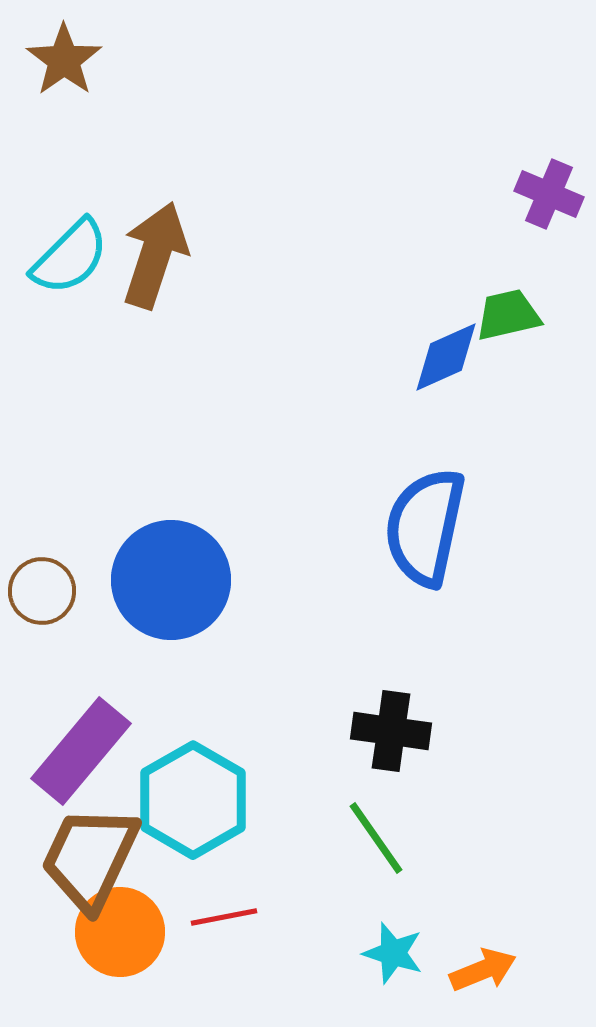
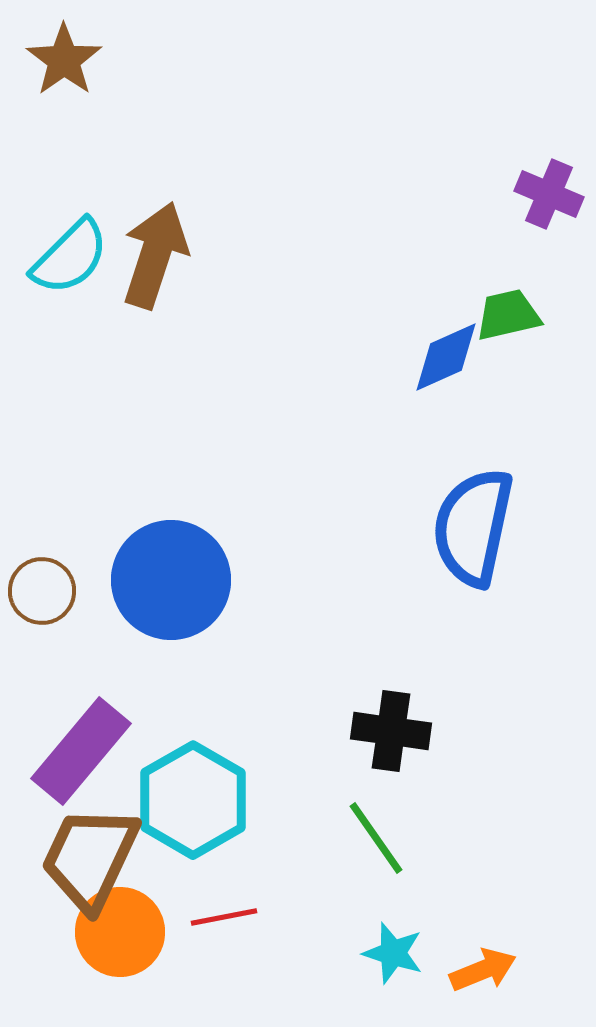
blue semicircle: moved 48 px right
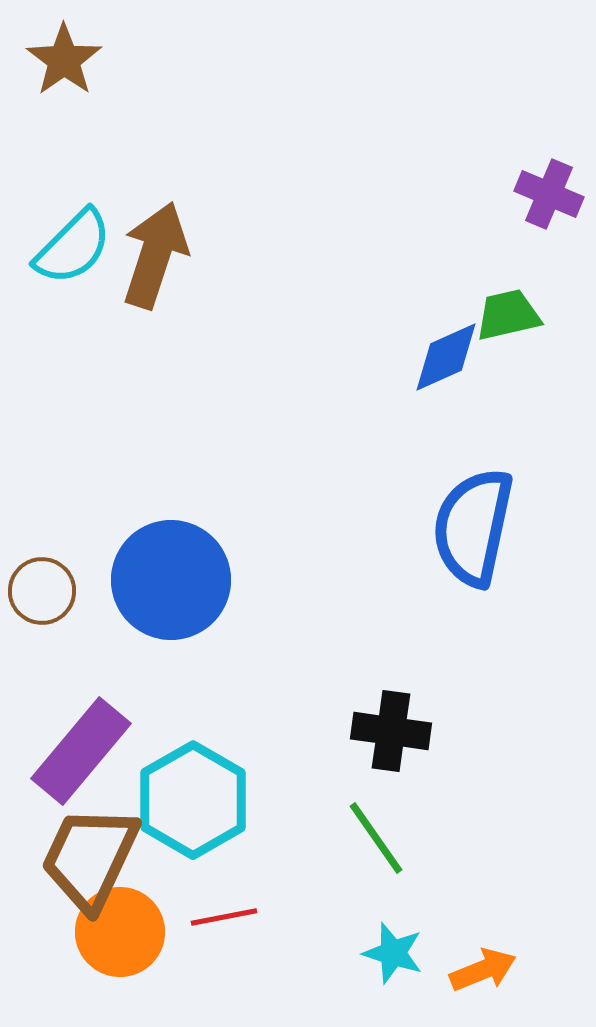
cyan semicircle: moved 3 px right, 10 px up
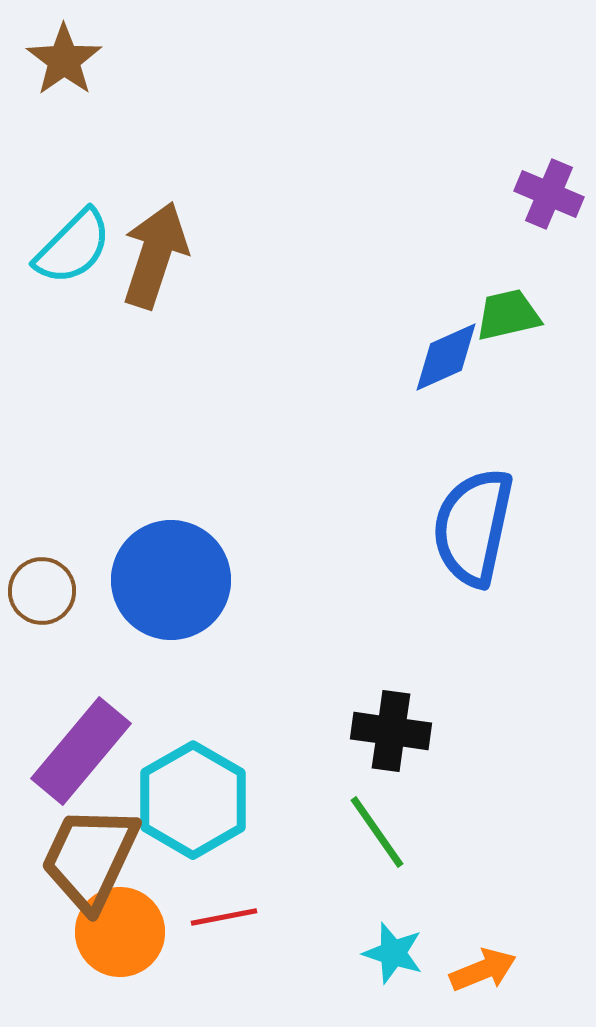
green line: moved 1 px right, 6 px up
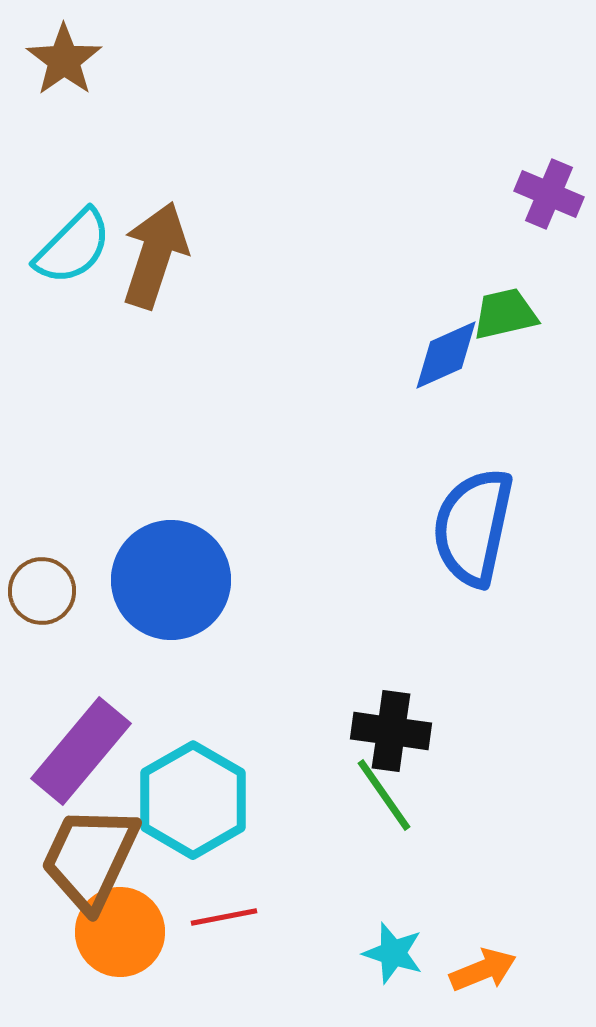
green trapezoid: moved 3 px left, 1 px up
blue diamond: moved 2 px up
green line: moved 7 px right, 37 px up
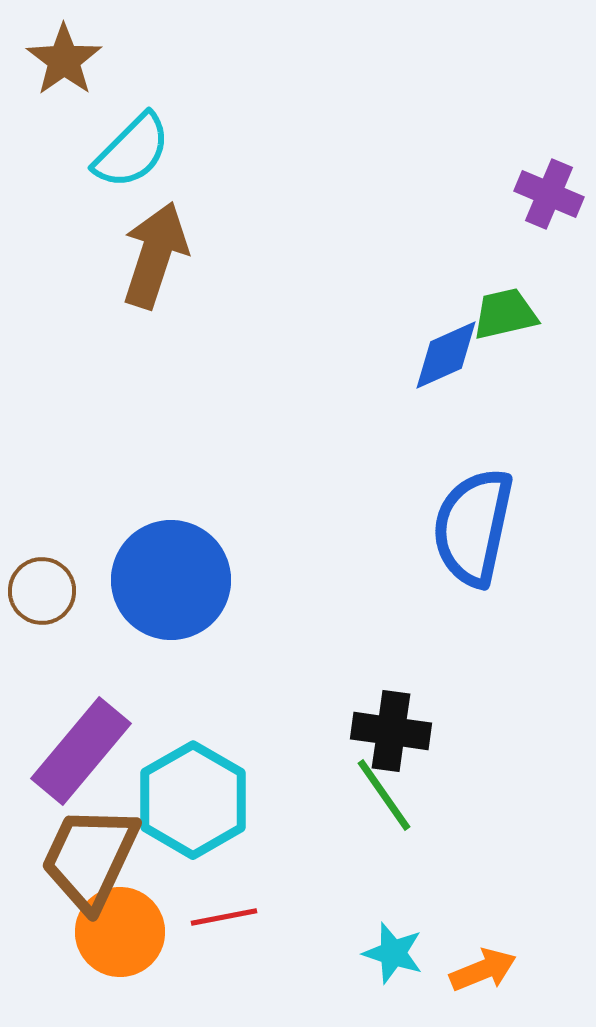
cyan semicircle: moved 59 px right, 96 px up
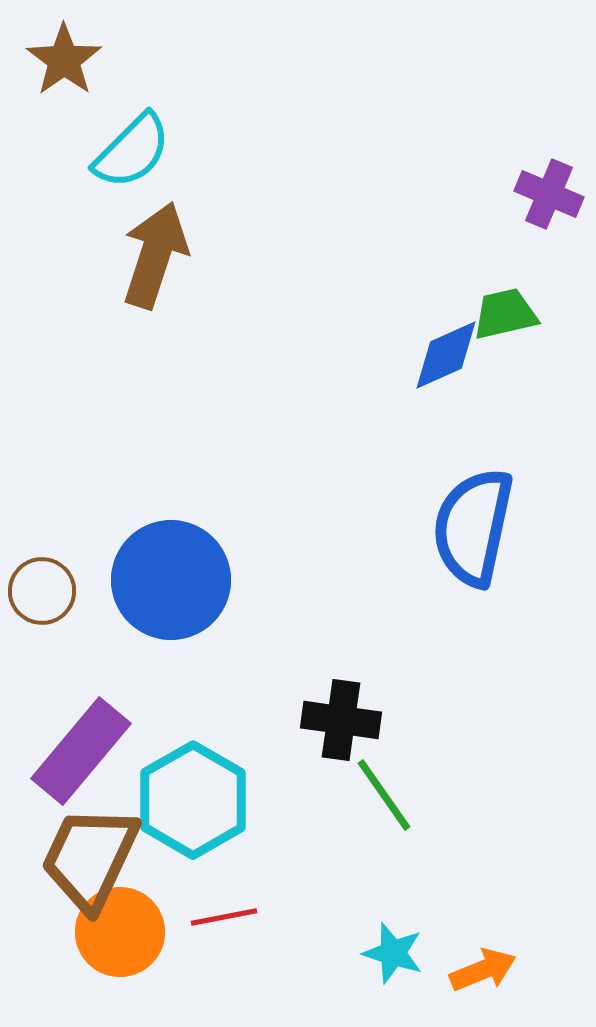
black cross: moved 50 px left, 11 px up
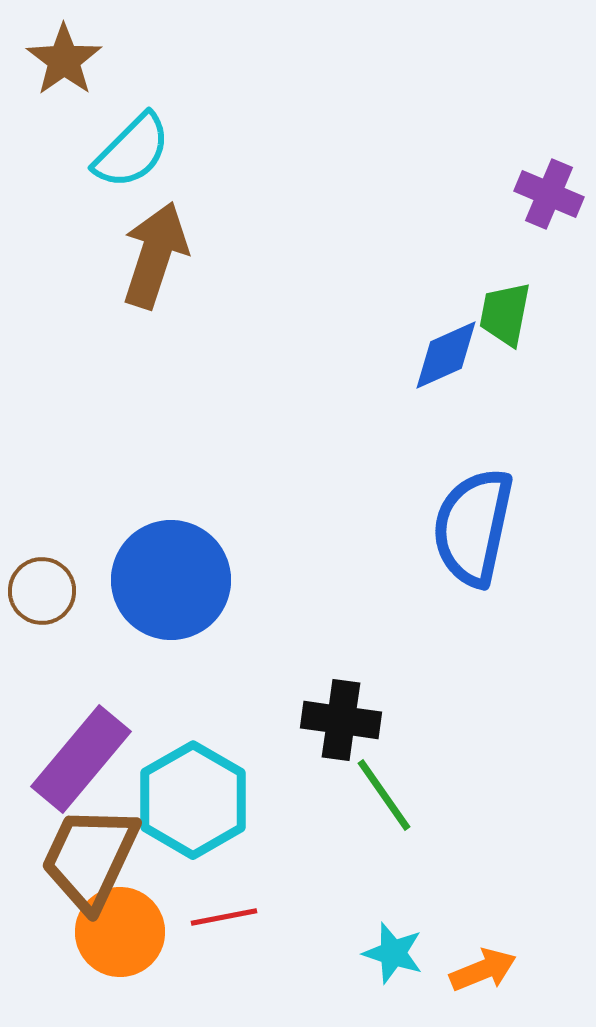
green trapezoid: rotated 66 degrees counterclockwise
purple rectangle: moved 8 px down
